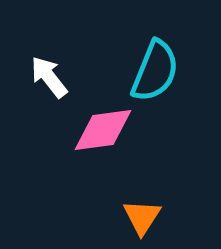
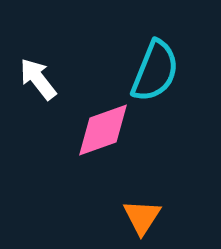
white arrow: moved 11 px left, 2 px down
pink diamond: rotated 12 degrees counterclockwise
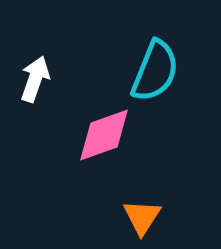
white arrow: moved 3 px left; rotated 57 degrees clockwise
pink diamond: moved 1 px right, 5 px down
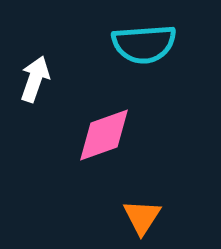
cyan semicircle: moved 11 px left, 27 px up; rotated 64 degrees clockwise
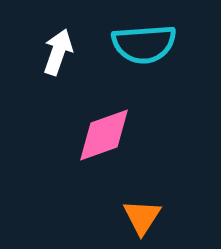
white arrow: moved 23 px right, 27 px up
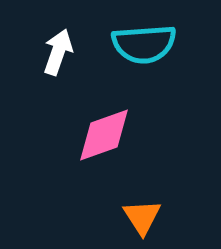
orange triangle: rotated 6 degrees counterclockwise
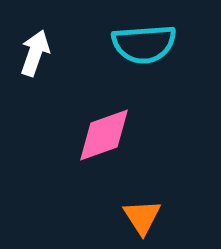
white arrow: moved 23 px left, 1 px down
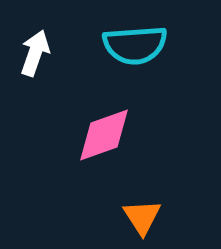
cyan semicircle: moved 9 px left, 1 px down
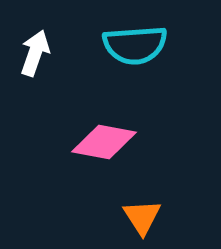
pink diamond: moved 7 px down; rotated 30 degrees clockwise
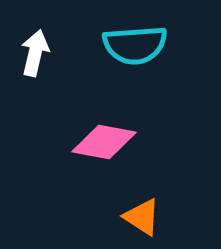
white arrow: rotated 6 degrees counterclockwise
orange triangle: rotated 24 degrees counterclockwise
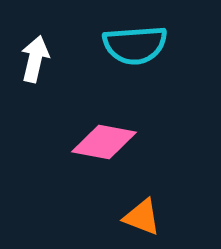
white arrow: moved 6 px down
orange triangle: rotated 12 degrees counterclockwise
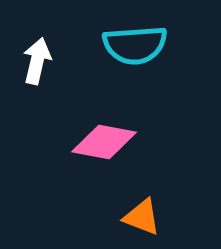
white arrow: moved 2 px right, 2 px down
